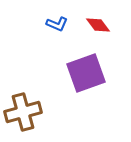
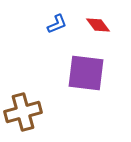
blue L-shape: rotated 45 degrees counterclockwise
purple square: rotated 27 degrees clockwise
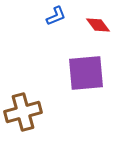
blue L-shape: moved 1 px left, 8 px up
purple square: rotated 12 degrees counterclockwise
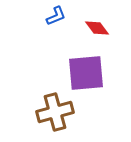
red diamond: moved 1 px left, 3 px down
brown cross: moved 32 px right
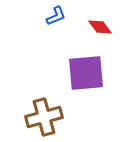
red diamond: moved 3 px right, 1 px up
brown cross: moved 11 px left, 5 px down
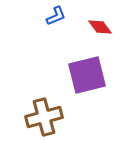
purple square: moved 1 px right, 2 px down; rotated 9 degrees counterclockwise
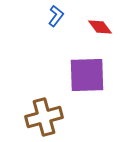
blue L-shape: rotated 30 degrees counterclockwise
purple square: rotated 12 degrees clockwise
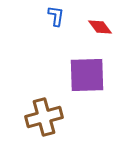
blue L-shape: rotated 30 degrees counterclockwise
